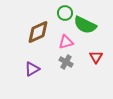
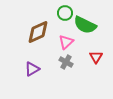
pink triangle: rotated 28 degrees counterclockwise
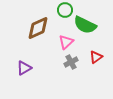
green circle: moved 3 px up
brown diamond: moved 4 px up
red triangle: rotated 24 degrees clockwise
gray cross: moved 5 px right; rotated 32 degrees clockwise
purple triangle: moved 8 px left, 1 px up
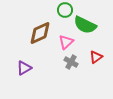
brown diamond: moved 2 px right, 5 px down
gray cross: rotated 32 degrees counterclockwise
